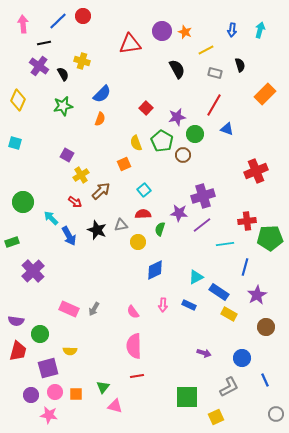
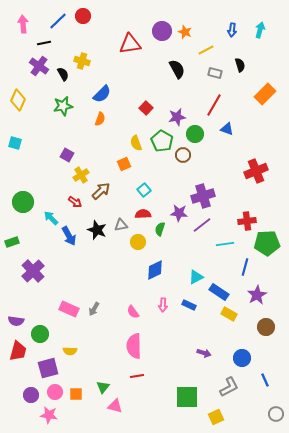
green pentagon at (270, 238): moved 3 px left, 5 px down
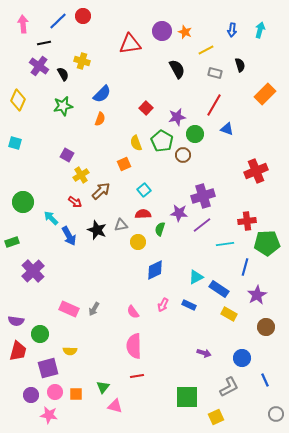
blue rectangle at (219, 292): moved 3 px up
pink arrow at (163, 305): rotated 24 degrees clockwise
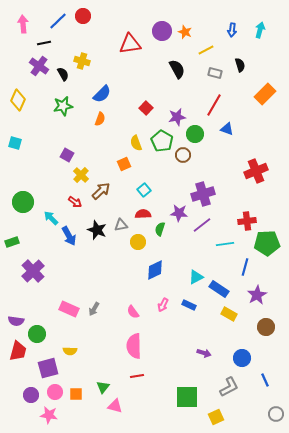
yellow cross at (81, 175): rotated 14 degrees counterclockwise
purple cross at (203, 196): moved 2 px up
green circle at (40, 334): moved 3 px left
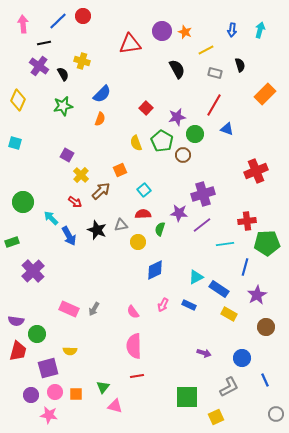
orange square at (124, 164): moved 4 px left, 6 px down
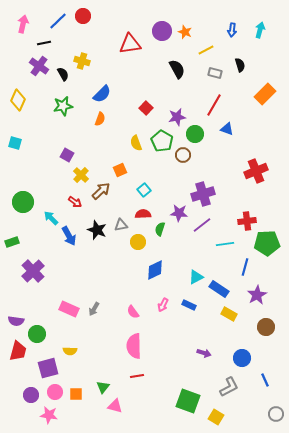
pink arrow at (23, 24): rotated 18 degrees clockwise
green square at (187, 397): moved 1 px right, 4 px down; rotated 20 degrees clockwise
yellow square at (216, 417): rotated 35 degrees counterclockwise
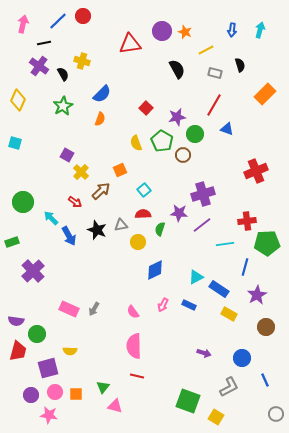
green star at (63, 106): rotated 18 degrees counterclockwise
yellow cross at (81, 175): moved 3 px up
red line at (137, 376): rotated 24 degrees clockwise
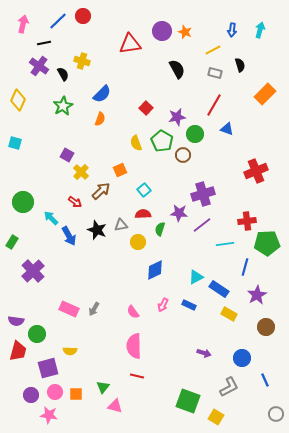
yellow line at (206, 50): moved 7 px right
green rectangle at (12, 242): rotated 40 degrees counterclockwise
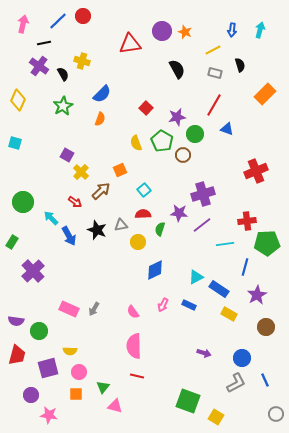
green circle at (37, 334): moved 2 px right, 3 px up
red trapezoid at (18, 351): moved 1 px left, 4 px down
gray L-shape at (229, 387): moved 7 px right, 4 px up
pink circle at (55, 392): moved 24 px right, 20 px up
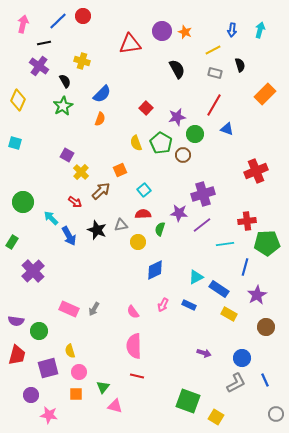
black semicircle at (63, 74): moved 2 px right, 7 px down
green pentagon at (162, 141): moved 1 px left, 2 px down
yellow semicircle at (70, 351): rotated 72 degrees clockwise
